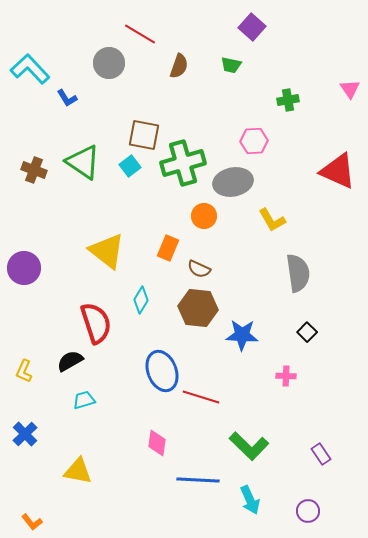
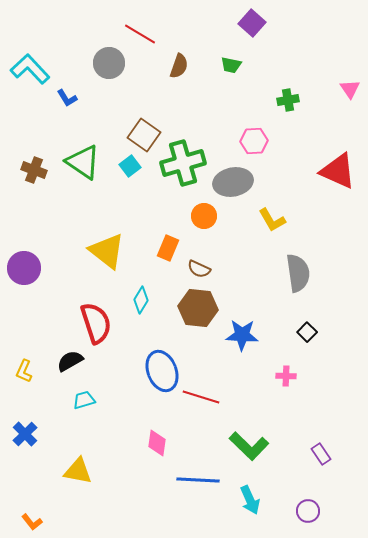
purple square at (252, 27): moved 4 px up
brown square at (144, 135): rotated 24 degrees clockwise
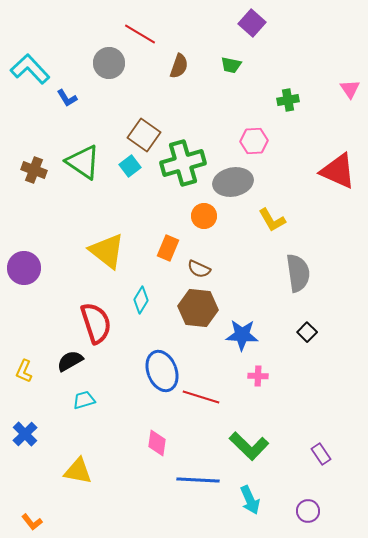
pink cross at (286, 376): moved 28 px left
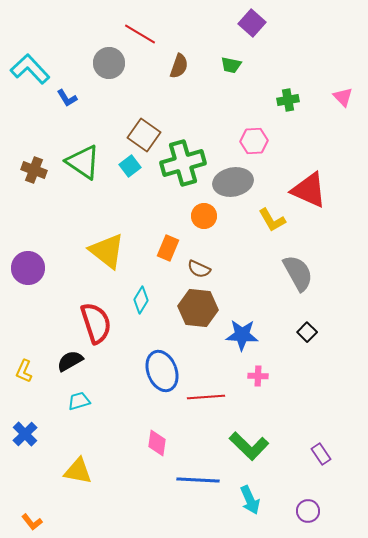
pink triangle at (350, 89): moved 7 px left, 8 px down; rotated 10 degrees counterclockwise
red triangle at (338, 171): moved 29 px left, 19 px down
purple circle at (24, 268): moved 4 px right
gray semicircle at (298, 273): rotated 21 degrees counterclockwise
red line at (201, 397): moved 5 px right; rotated 21 degrees counterclockwise
cyan trapezoid at (84, 400): moved 5 px left, 1 px down
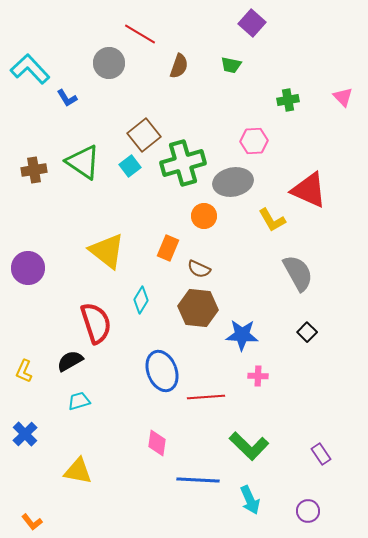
brown square at (144, 135): rotated 16 degrees clockwise
brown cross at (34, 170): rotated 30 degrees counterclockwise
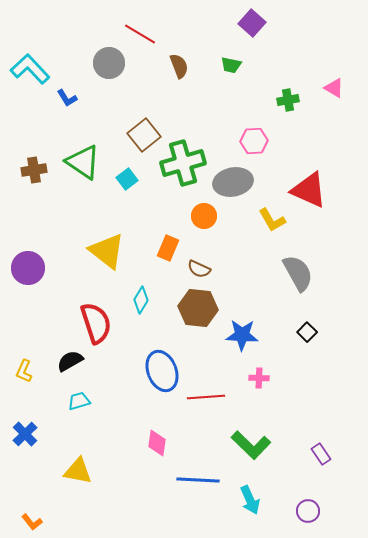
brown semicircle at (179, 66): rotated 40 degrees counterclockwise
pink triangle at (343, 97): moved 9 px left, 9 px up; rotated 15 degrees counterclockwise
cyan square at (130, 166): moved 3 px left, 13 px down
pink cross at (258, 376): moved 1 px right, 2 px down
green L-shape at (249, 446): moved 2 px right, 1 px up
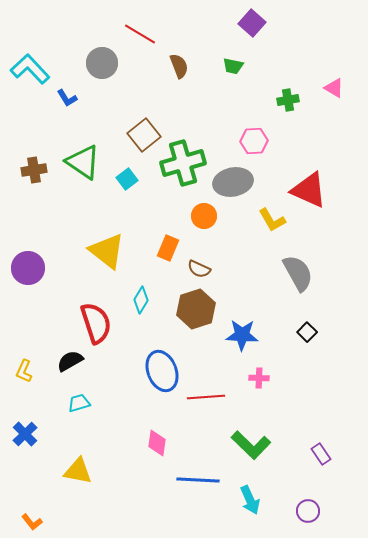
gray circle at (109, 63): moved 7 px left
green trapezoid at (231, 65): moved 2 px right, 1 px down
brown hexagon at (198, 308): moved 2 px left, 1 px down; rotated 24 degrees counterclockwise
cyan trapezoid at (79, 401): moved 2 px down
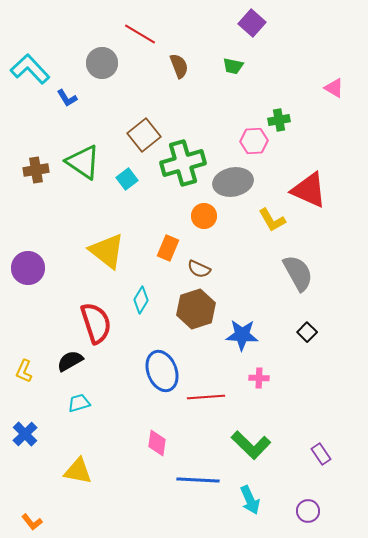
green cross at (288, 100): moved 9 px left, 20 px down
brown cross at (34, 170): moved 2 px right
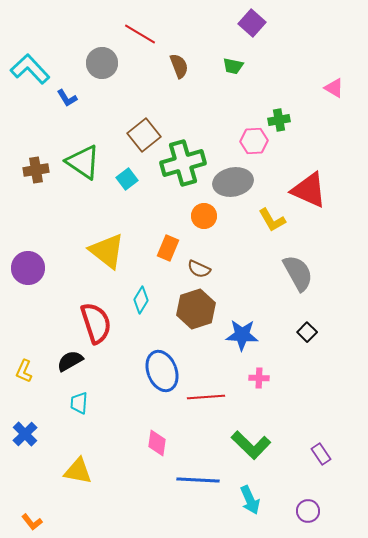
cyan trapezoid at (79, 403): rotated 70 degrees counterclockwise
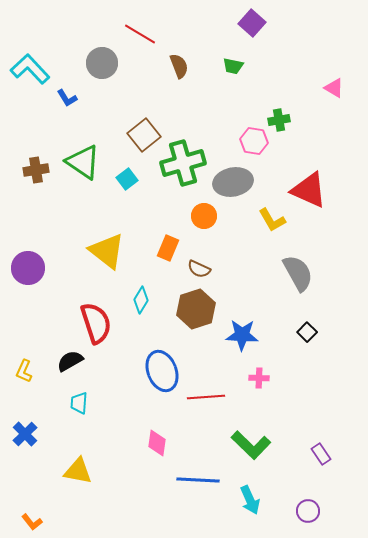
pink hexagon at (254, 141): rotated 12 degrees clockwise
